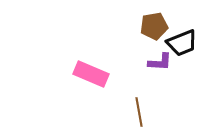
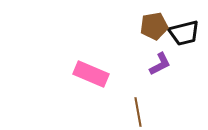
black trapezoid: moved 2 px right, 10 px up; rotated 8 degrees clockwise
purple L-shape: moved 2 px down; rotated 30 degrees counterclockwise
brown line: moved 1 px left
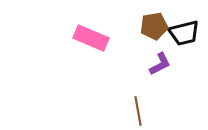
pink rectangle: moved 36 px up
brown line: moved 1 px up
